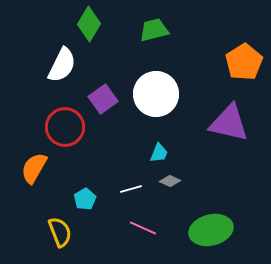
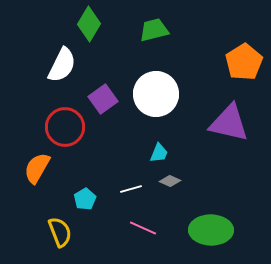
orange semicircle: moved 3 px right
green ellipse: rotated 15 degrees clockwise
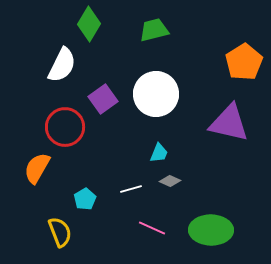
pink line: moved 9 px right
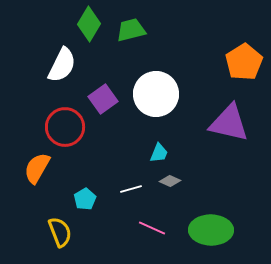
green trapezoid: moved 23 px left
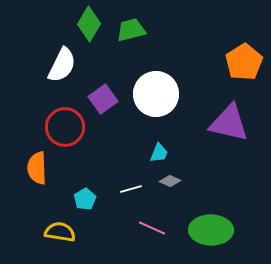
orange semicircle: rotated 32 degrees counterclockwise
yellow semicircle: rotated 60 degrees counterclockwise
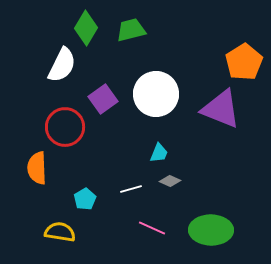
green diamond: moved 3 px left, 4 px down
purple triangle: moved 8 px left, 14 px up; rotated 9 degrees clockwise
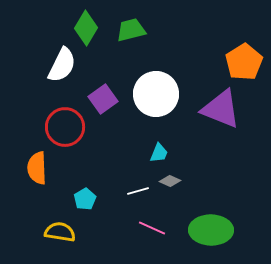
white line: moved 7 px right, 2 px down
